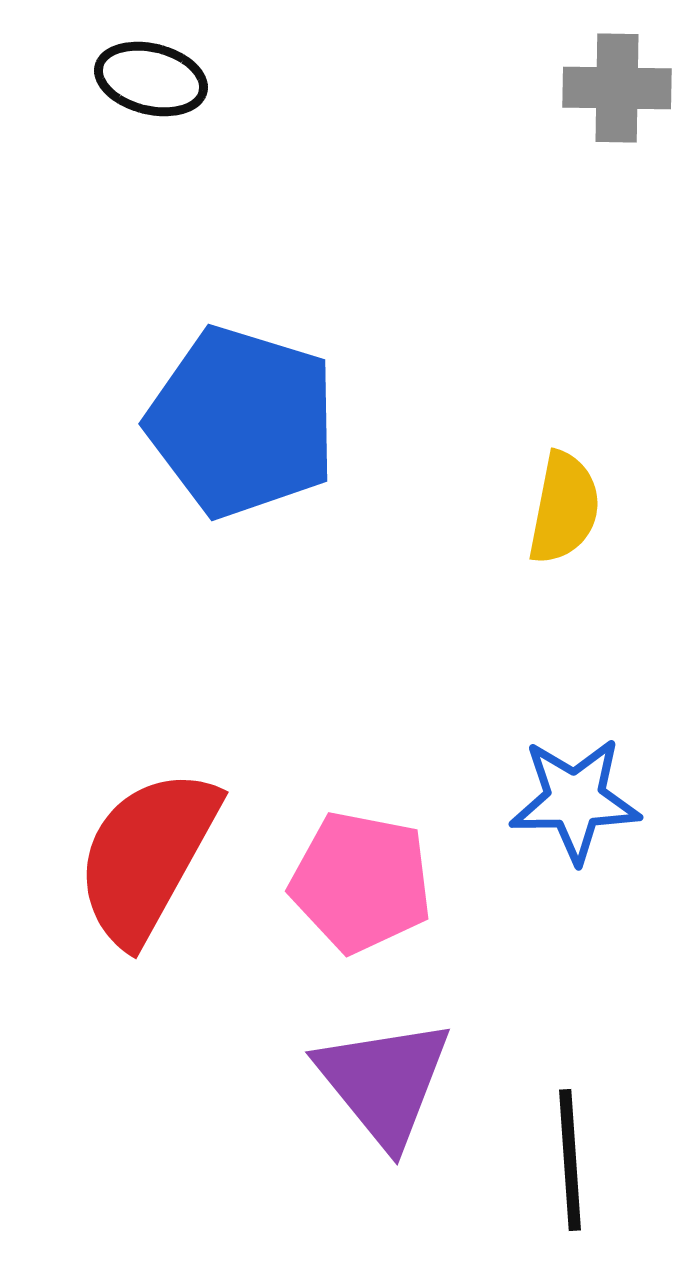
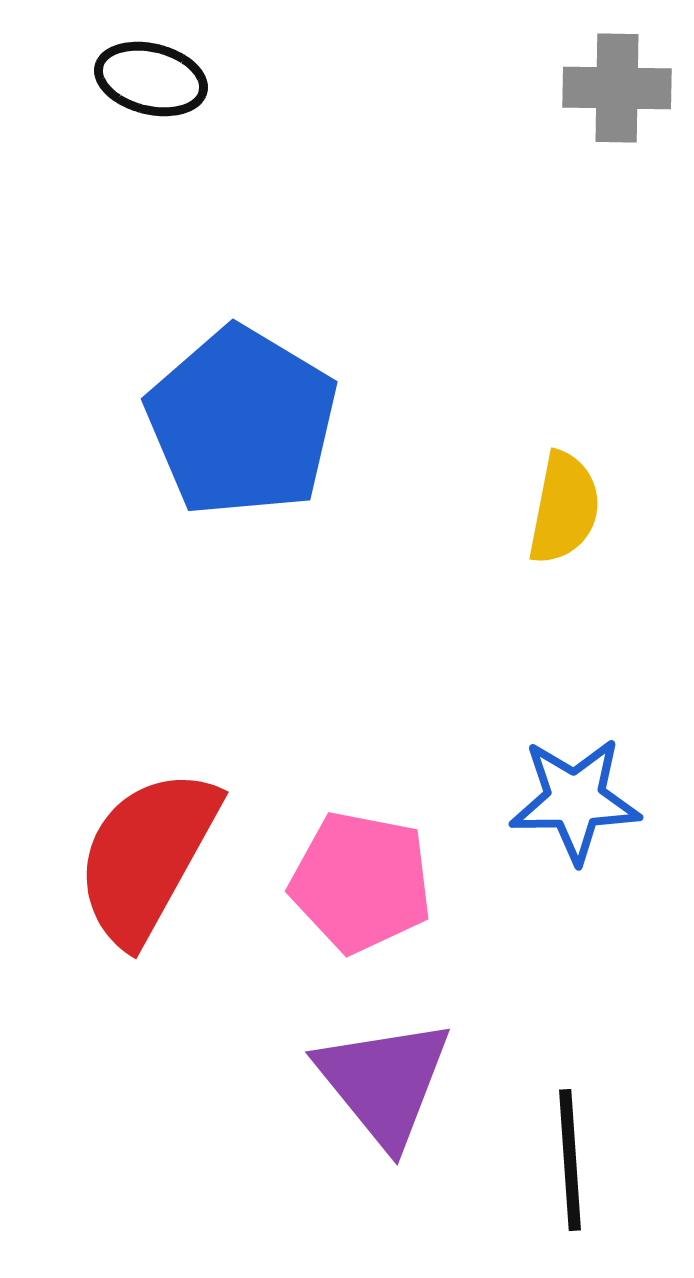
blue pentagon: rotated 14 degrees clockwise
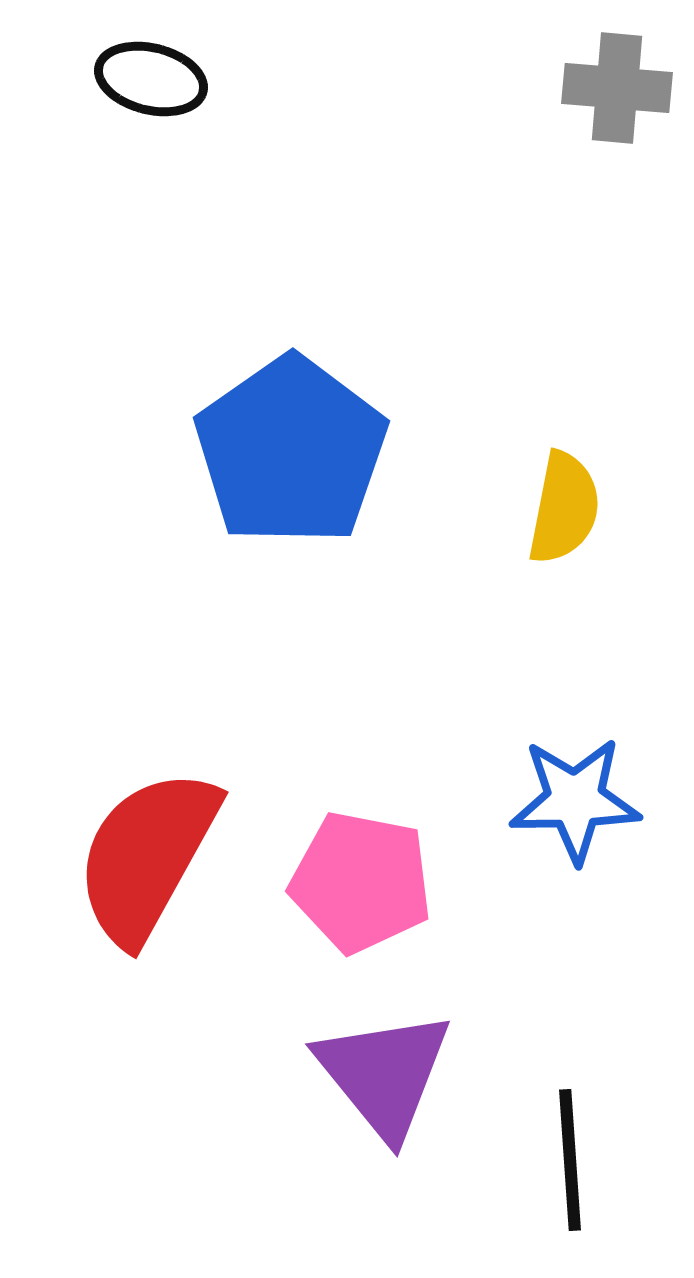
gray cross: rotated 4 degrees clockwise
blue pentagon: moved 49 px right, 29 px down; rotated 6 degrees clockwise
purple triangle: moved 8 px up
